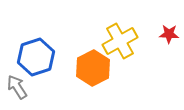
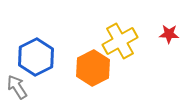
blue hexagon: rotated 9 degrees counterclockwise
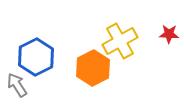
gray arrow: moved 2 px up
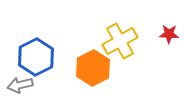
gray arrow: moved 3 px right; rotated 70 degrees counterclockwise
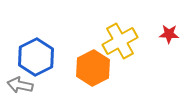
gray arrow: rotated 25 degrees clockwise
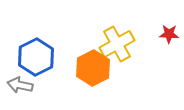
yellow cross: moved 3 px left, 3 px down
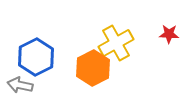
yellow cross: moved 1 px left, 1 px up
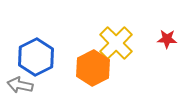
red star: moved 2 px left, 5 px down
yellow cross: rotated 16 degrees counterclockwise
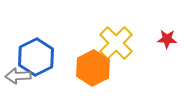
gray arrow: moved 2 px left, 9 px up; rotated 15 degrees counterclockwise
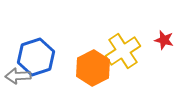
red star: moved 3 px left, 1 px down; rotated 12 degrees clockwise
yellow cross: moved 7 px right, 8 px down; rotated 12 degrees clockwise
blue hexagon: rotated 9 degrees clockwise
